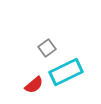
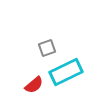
gray square: rotated 18 degrees clockwise
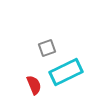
red semicircle: rotated 72 degrees counterclockwise
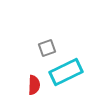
red semicircle: rotated 24 degrees clockwise
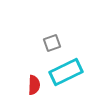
gray square: moved 5 px right, 5 px up
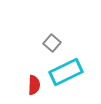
gray square: rotated 30 degrees counterclockwise
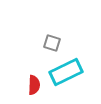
gray square: rotated 24 degrees counterclockwise
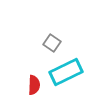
gray square: rotated 18 degrees clockwise
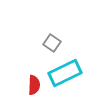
cyan rectangle: moved 1 px left, 1 px down
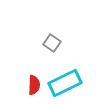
cyan rectangle: moved 10 px down
